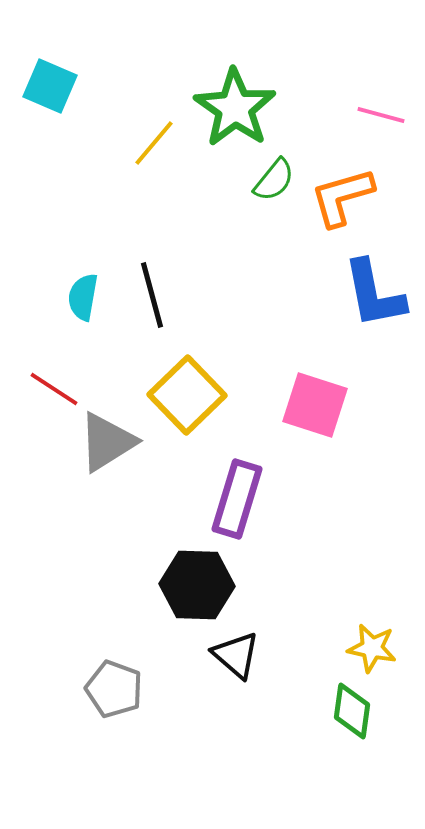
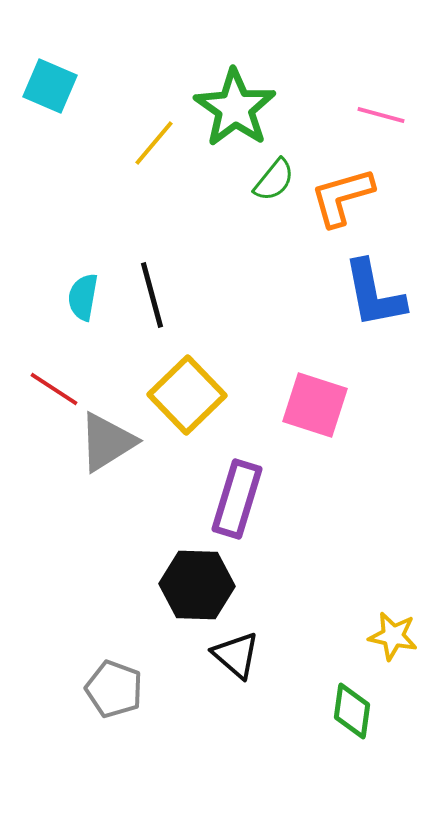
yellow star: moved 21 px right, 12 px up
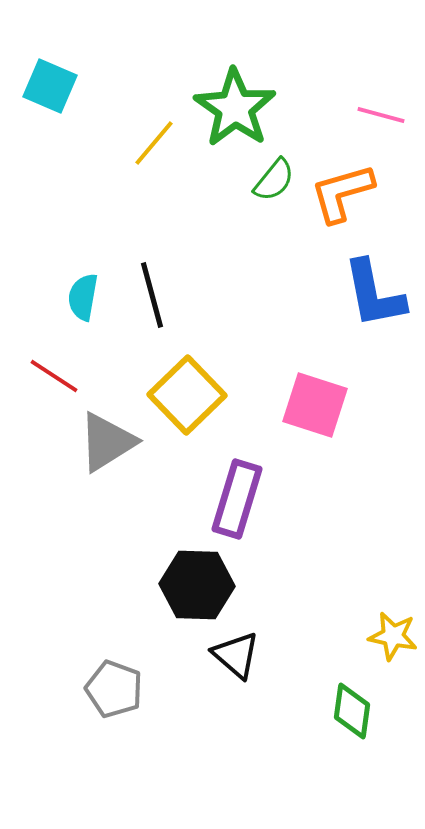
orange L-shape: moved 4 px up
red line: moved 13 px up
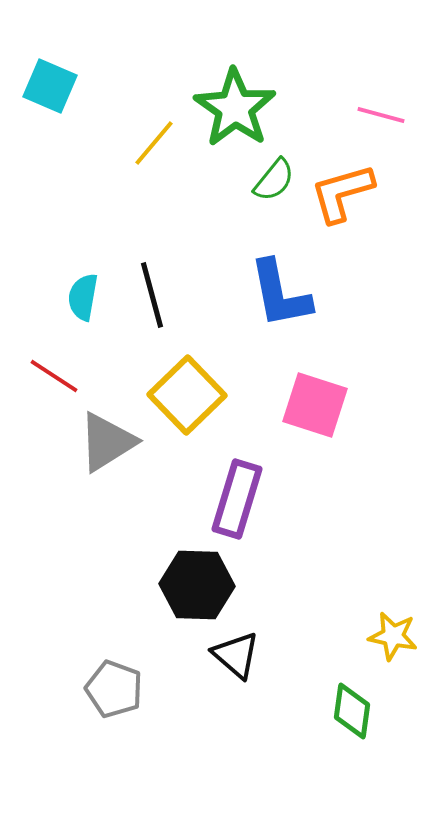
blue L-shape: moved 94 px left
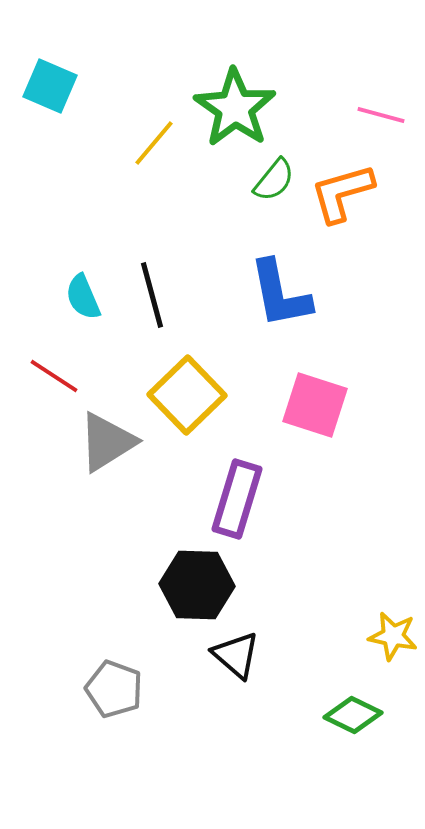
cyan semicircle: rotated 33 degrees counterclockwise
green diamond: moved 1 px right, 4 px down; rotated 72 degrees counterclockwise
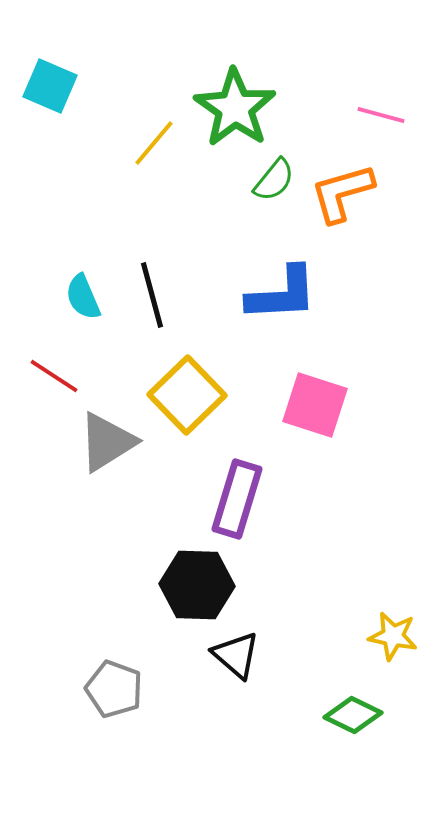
blue L-shape: moved 2 px right; rotated 82 degrees counterclockwise
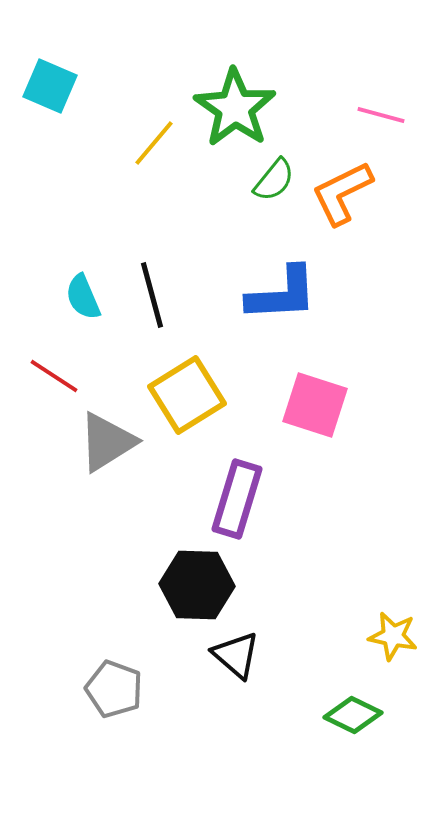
orange L-shape: rotated 10 degrees counterclockwise
yellow square: rotated 12 degrees clockwise
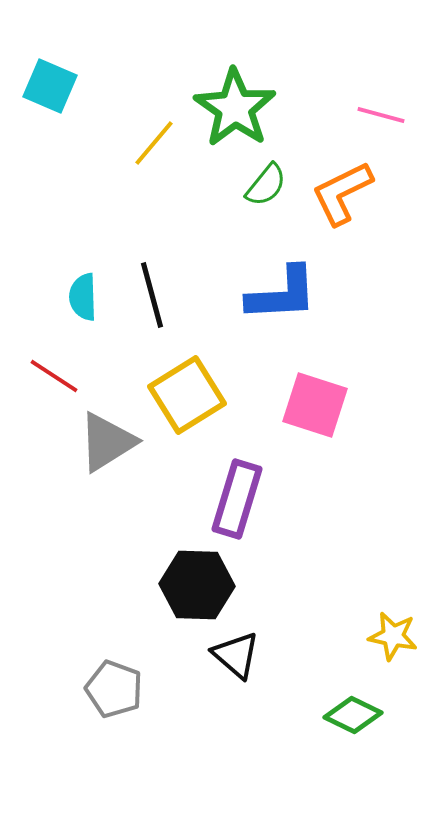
green semicircle: moved 8 px left, 5 px down
cyan semicircle: rotated 21 degrees clockwise
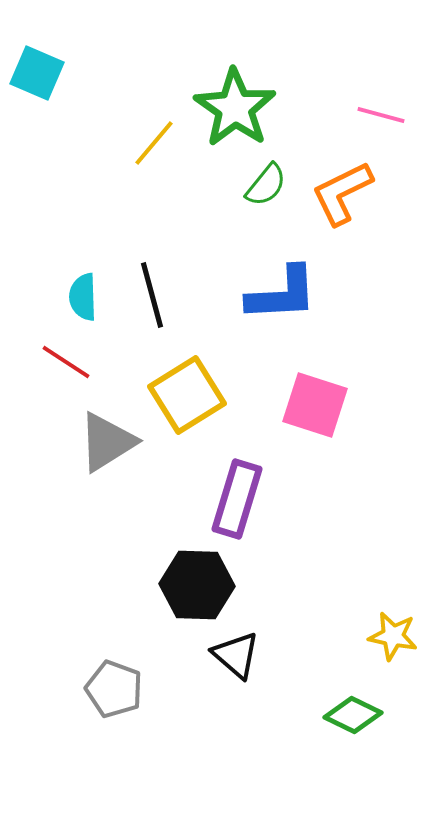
cyan square: moved 13 px left, 13 px up
red line: moved 12 px right, 14 px up
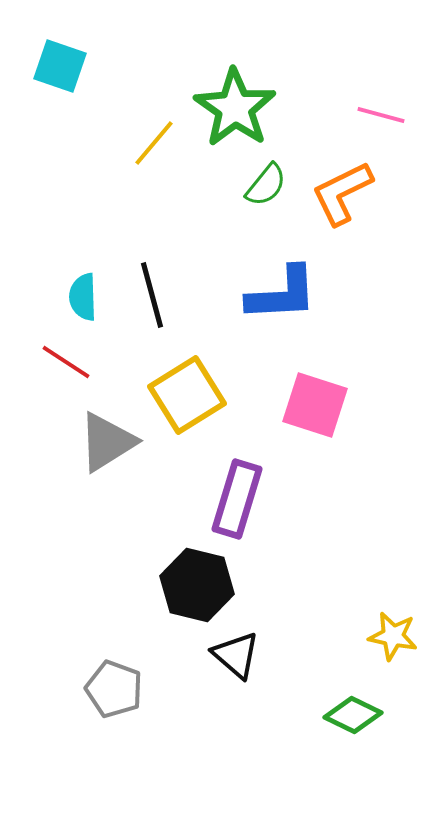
cyan square: moved 23 px right, 7 px up; rotated 4 degrees counterclockwise
black hexagon: rotated 12 degrees clockwise
